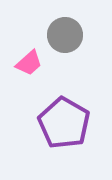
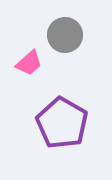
purple pentagon: moved 2 px left
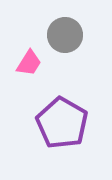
pink trapezoid: rotated 16 degrees counterclockwise
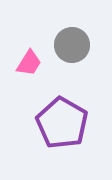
gray circle: moved 7 px right, 10 px down
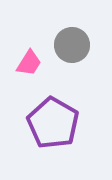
purple pentagon: moved 9 px left
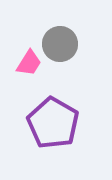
gray circle: moved 12 px left, 1 px up
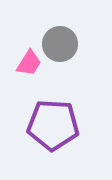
purple pentagon: moved 2 px down; rotated 27 degrees counterclockwise
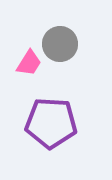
purple pentagon: moved 2 px left, 2 px up
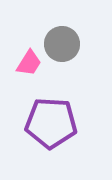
gray circle: moved 2 px right
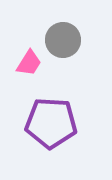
gray circle: moved 1 px right, 4 px up
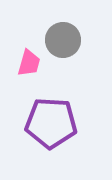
pink trapezoid: rotated 16 degrees counterclockwise
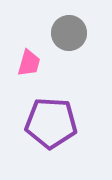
gray circle: moved 6 px right, 7 px up
